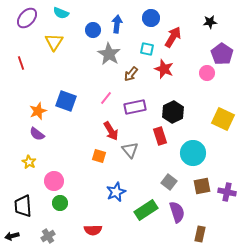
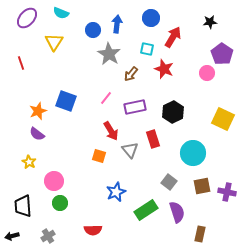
red rectangle at (160, 136): moved 7 px left, 3 px down
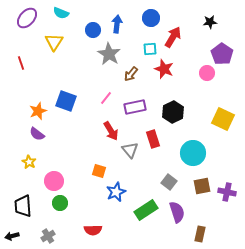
cyan square at (147, 49): moved 3 px right; rotated 16 degrees counterclockwise
orange square at (99, 156): moved 15 px down
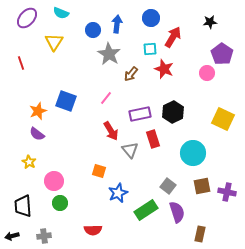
purple rectangle at (135, 107): moved 5 px right, 7 px down
gray square at (169, 182): moved 1 px left, 4 px down
blue star at (116, 192): moved 2 px right, 1 px down
gray cross at (48, 236): moved 4 px left; rotated 24 degrees clockwise
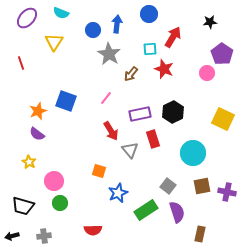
blue circle at (151, 18): moved 2 px left, 4 px up
black trapezoid at (23, 206): rotated 70 degrees counterclockwise
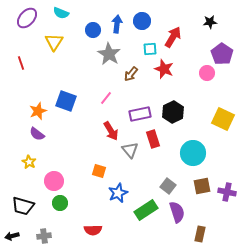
blue circle at (149, 14): moved 7 px left, 7 px down
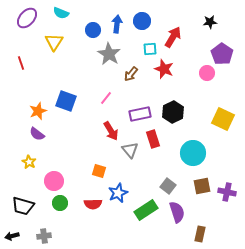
red semicircle at (93, 230): moved 26 px up
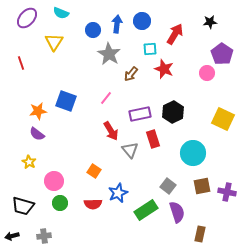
red arrow at (173, 37): moved 2 px right, 3 px up
orange star at (38, 111): rotated 12 degrees clockwise
orange square at (99, 171): moved 5 px left; rotated 16 degrees clockwise
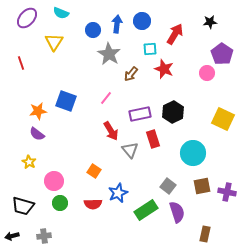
brown rectangle at (200, 234): moved 5 px right
